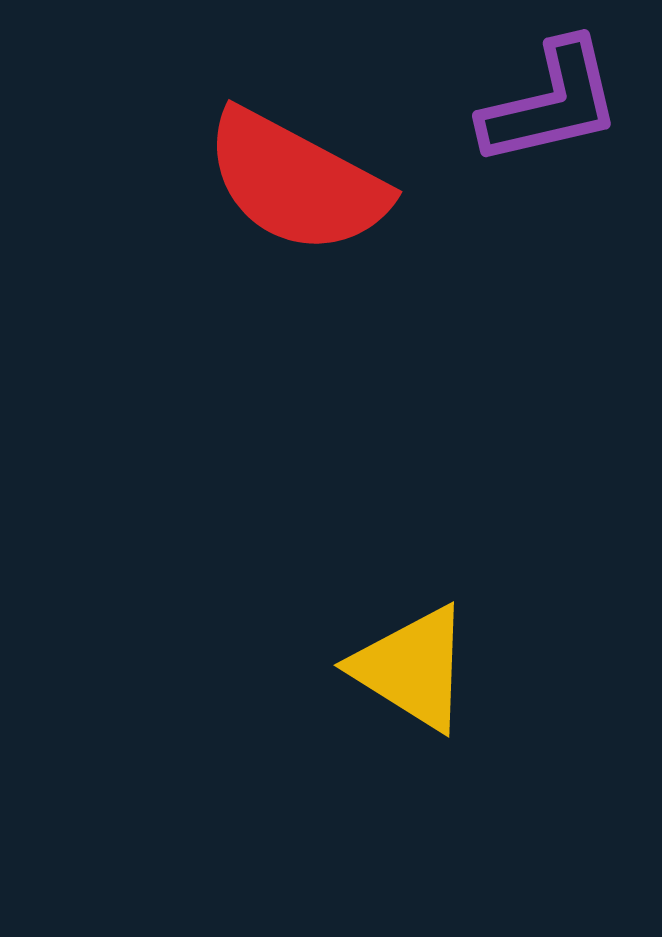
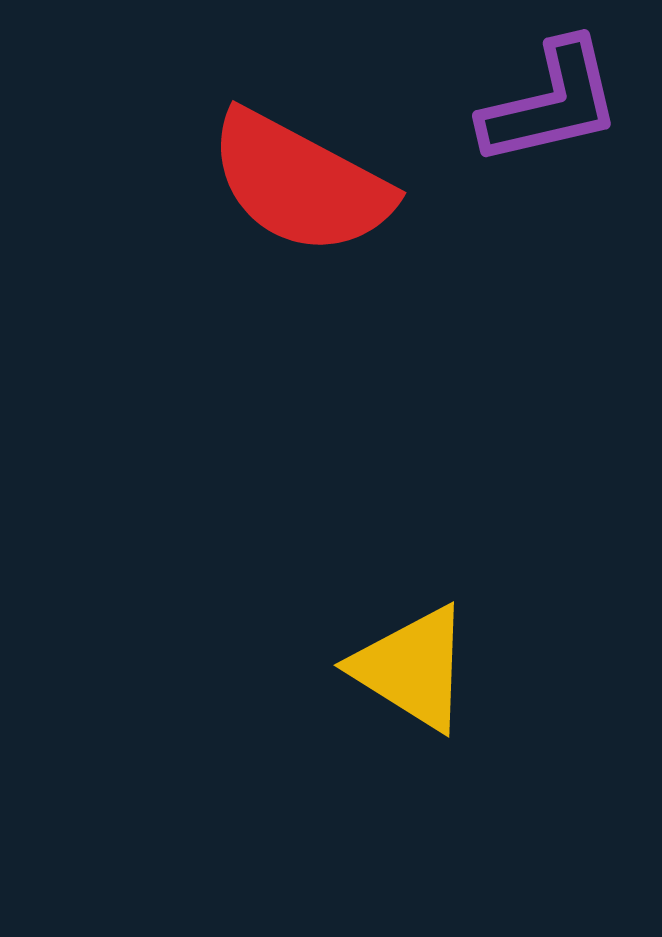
red semicircle: moved 4 px right, 1 px down
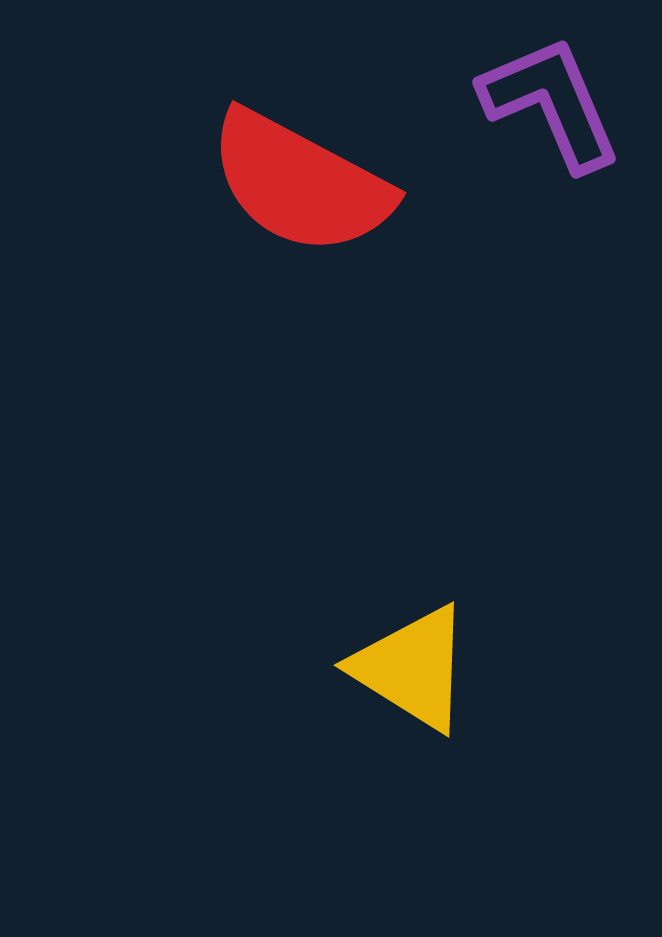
purple L-shape: rotated 100 degrees counterclockwise
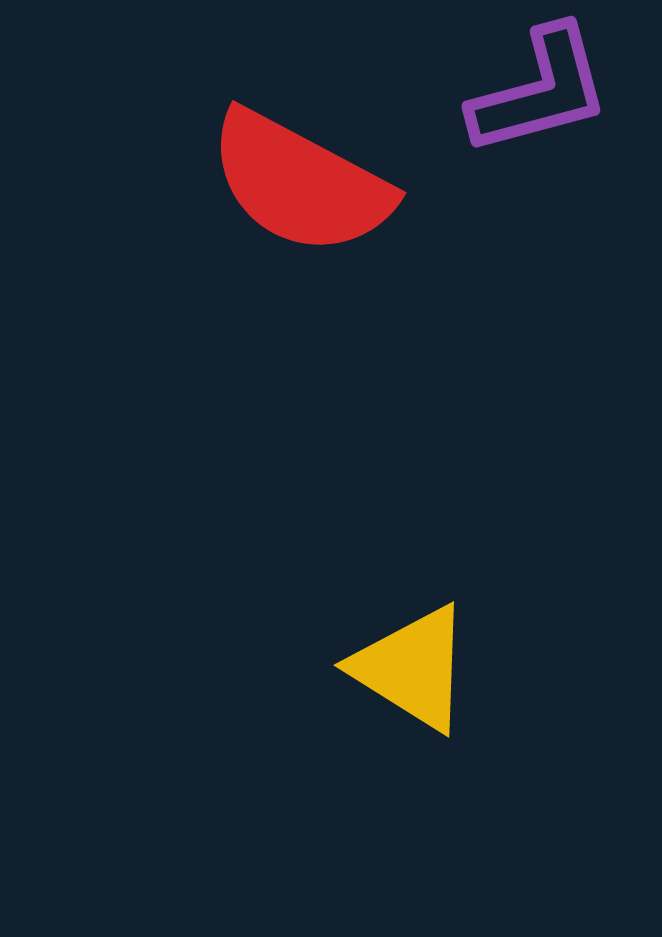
purple L-shape: moved 11 px left, 12 px up; rotated 98 degrees clockwise
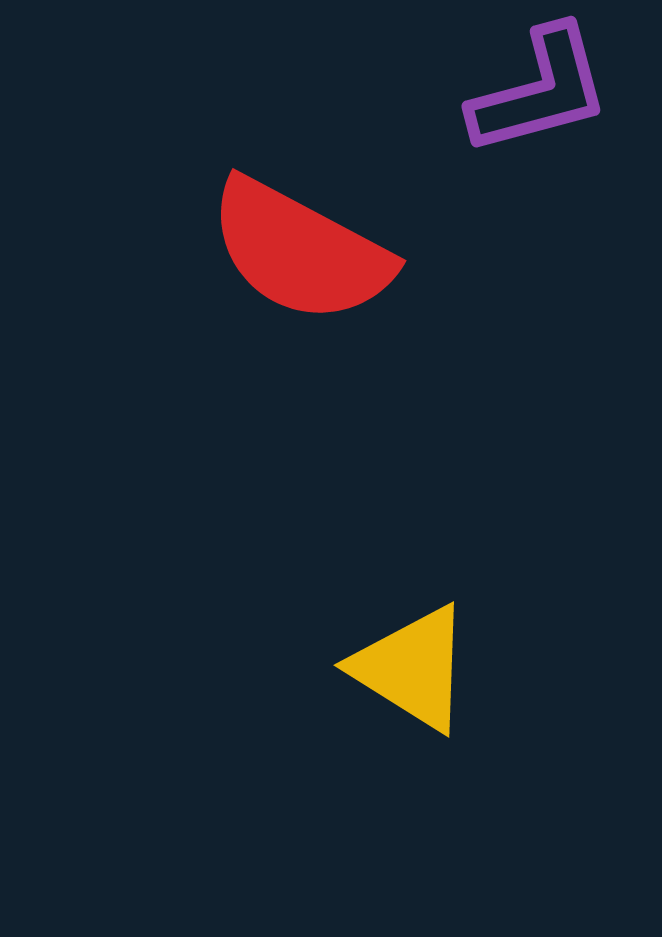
red semicircle: moved 68 px down
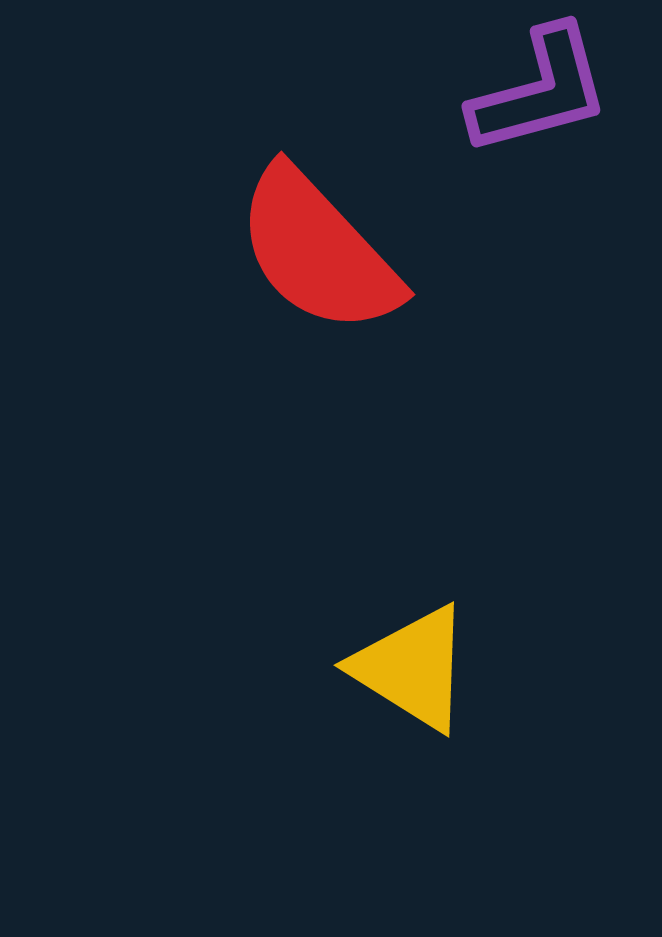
red semicircle: moved 18 px right; rotated 19 degrees clockwise
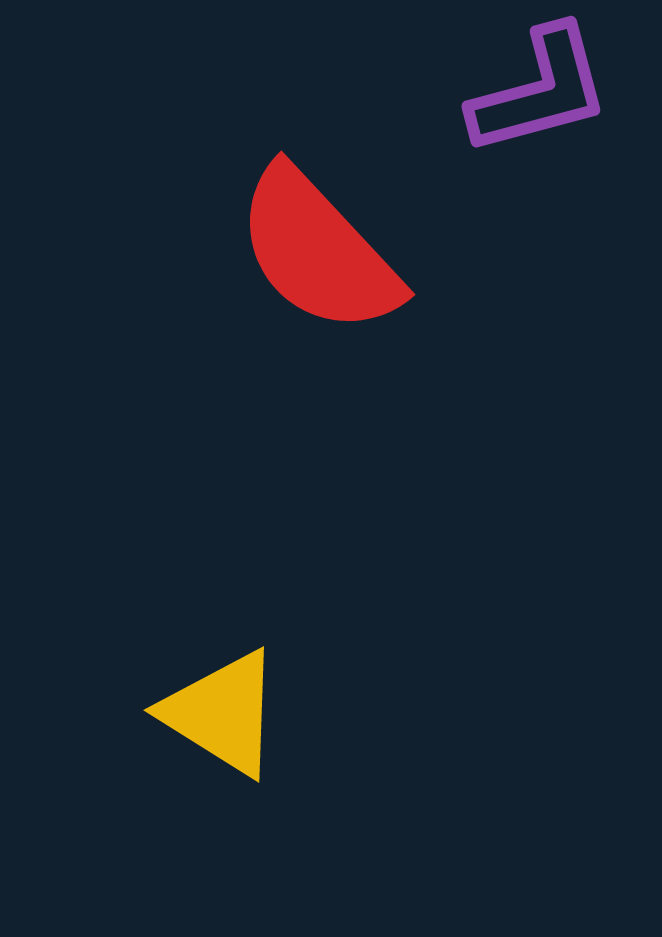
yellow triangle: moved 190 px left, 45 px down
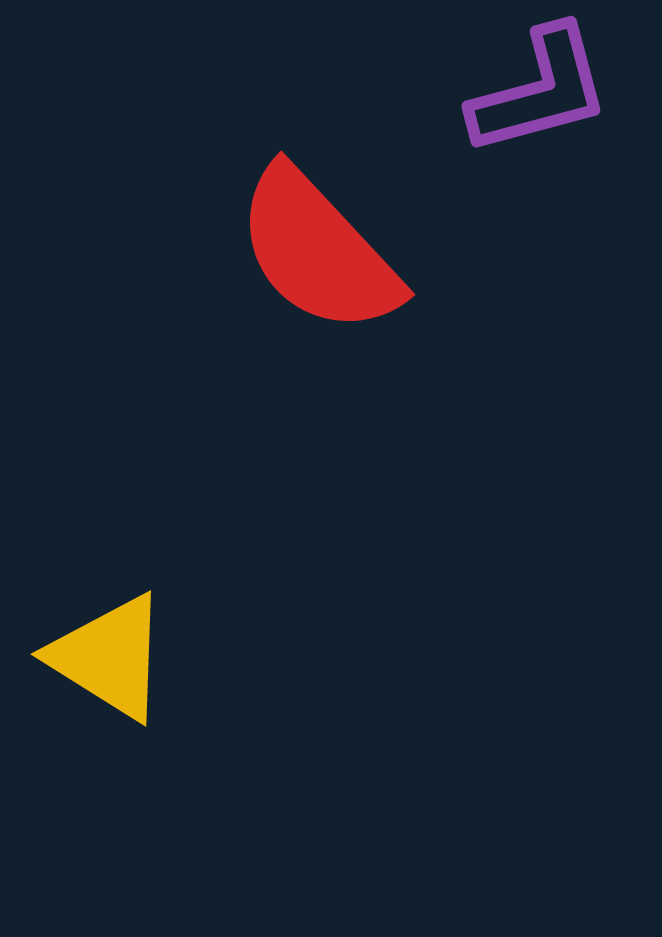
yellow triangle: moved 113 px left, 56 px up
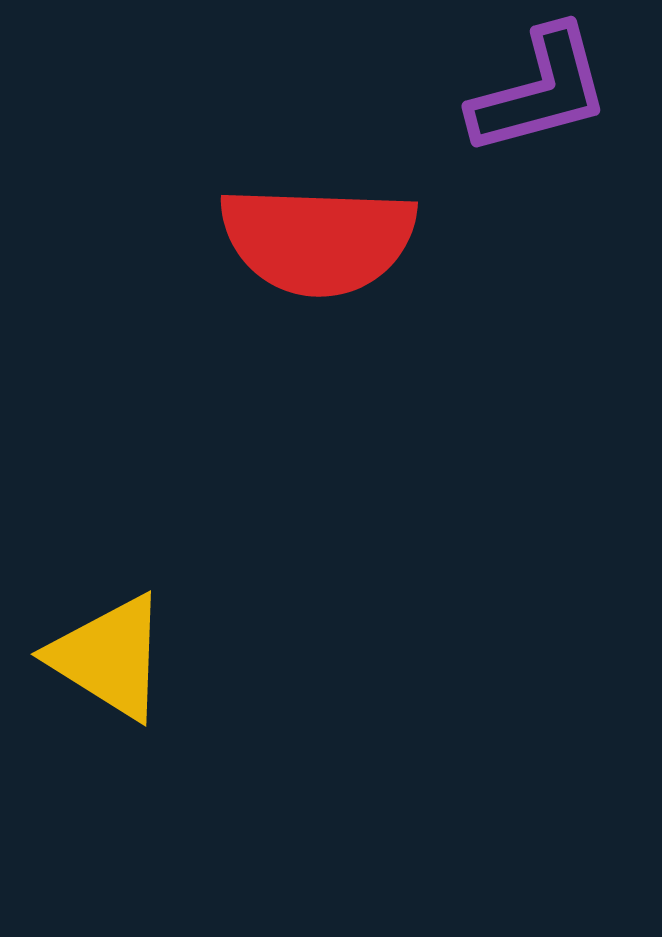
red semicircle: moved 11 px up; rotated 45 degrees counterclockwise
